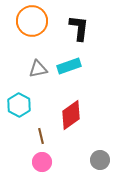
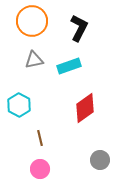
black L-shape: rotated 20 degrees clockwise
gray triangle: moved 4 px left, 9 px up
red diamond: moved 14 px right, 7 px up
brown line: moved 1 px left, 2 px down
pink circle: moved 2 px left, 7 px down
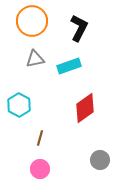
gray triangle: moved 1 px right, 1 px up
brown line: rotated 28 degrees clockwise
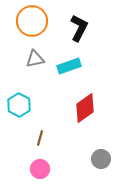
gray circle: moved 1 px right, 1 px up
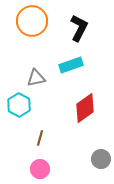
gray triangle: moved 1 px right, 19 px down
cyan rectangle: moved 2 px right, 1 px up
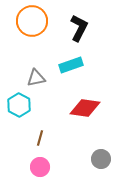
red diamond: rotated 44 degrees clockwise
pink circle: moved 2 px up
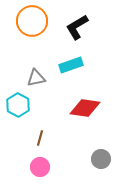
black L-shape: moved 2 px left, 1 px up; rotated 148 degrees counterclockwise
cyan hexagon: moved 1 px left
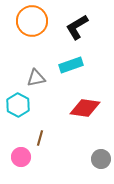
pink circle: moved 19 px left, 10 px up
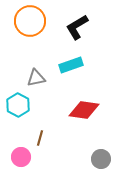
orange circle: moved 2 px left
red diamond: moved 1 px left, 2 px down
